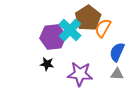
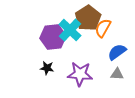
blue semicircle: rotated 30 degrees clockwise
black star: moved 4 px down
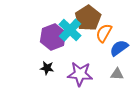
orange semicircle: moved 1 px right, 5 px down
purple hexagon: rotated 15 degrees counterclockwise
blue semicircle: moved 2 px right, 4 px up
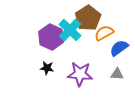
orange semicircle: rotated 30 degrees clockwise
purple hexagon: moved 2 px left; rotated 15 degrees counterclockwise
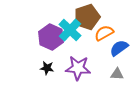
brown pentagon: moved 1 px left, 1 px up; rotated 15 degrees clockwise
purple star: moved 2 px left, 6 px up
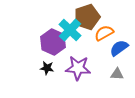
purple hexagon: moved 2 px right, 5 px down
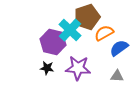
purple hexagon: rotated 10 degrees counterclockwise
gray triangle: moved 2 px down
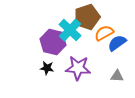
blue semicircle: moved 2 px left, 5 px up
